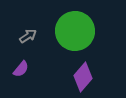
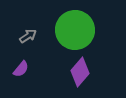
green circle: moved 1 px up
purple diamond: moved 3 px left, 5 px up
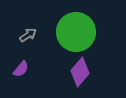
green circle: moved 1 px right, 2 px down
gray arrow: moved 1 px up
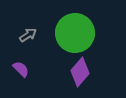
green circle: moved 1 px left, 1 px down
purple semicircle: rotated 84 degrees counterclockwise
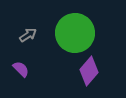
purple diamond: moved 9 px right, 1 px up
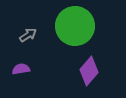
green circle: moved 7 px up
purple semicircle: rotated 54 degrees counterclockwise
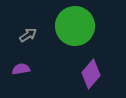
purple diamond: moved 2 px right, 3 px down
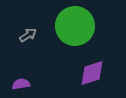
purple semicircle: moved 15 px down
purple diamond: moved 1 px right, 1 px up; rotated 32 degrees clockwise
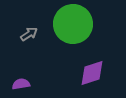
green circle: moved 2 px left, 2 px up
gray arrow: moved 1 px right, 1 px up
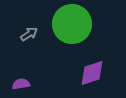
green circle: moved 1 px left
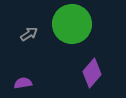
purple diamond: rotated 32 degrees counterclockwise
purple semicircle: moved 2 px right, 1 px up
